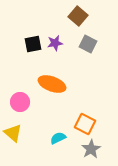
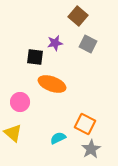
black square: moved 2 px right, 13 px down; rotated 18 degrees clockwise
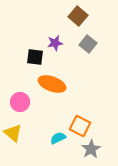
gray square: rotated 12 degrees clockwise
orange square: moved 5 px left, 2 px down
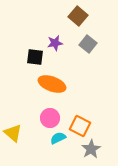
pink circle: moved 30 px right, 16 px down
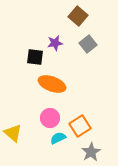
gray square: rotated 12 degrees clockwise
orange square: rotated 30 degrees clockwise
gray star: moved 3 px down
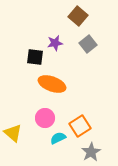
pink circle: moved 5 px left
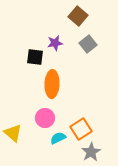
orange ellipse: rotated 72 degrees clockwise
orange square: moved 1 px right, 3 px down
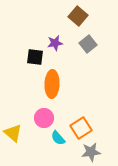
pink circle: moved 1 px left
orange square: moved 1 px up
cyan semicircle: rotated 105 degrees counterclockwise
gray star: rotated 24 degrees clockwise
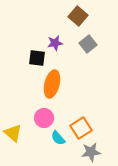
black square: moved 2 px right, 1 px down
orange ellipse: rotated 12 degrees clockwise
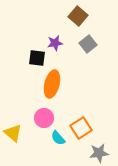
gray star: moved 8 px right, 1 px down
